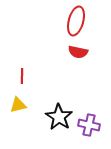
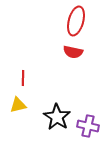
red semicircle: moved 5 px left
red line: moved 1 px right, 2 px down
black star: moved 2 px left
purple cross: moved 1 px left, 1 px down
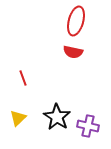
red line: rotated 21 degrees counterclockwise
yellow triangle: moved 13 px down; rotated 30 degrees counterclockwise
